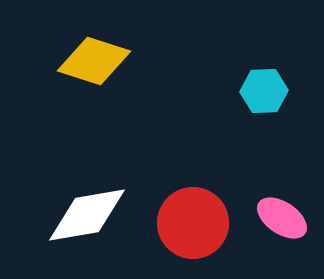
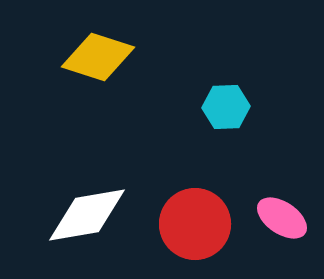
yellow diamond: moved 4 px right, 4 px up
cyan hexagon: moved 38 px left, 16 px down
red circle: moved 2 px right, 1 px down
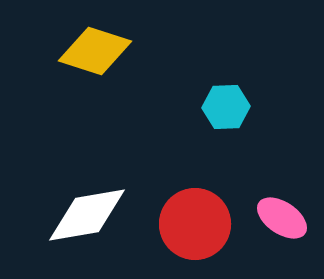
yellow diamond: moved 3 px left, 6 px up
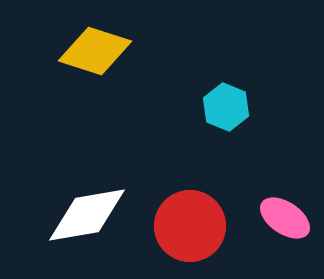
cyan hexagon: rotated 24 degrees clockwise
pink ellipse: moved 3 px right
red circle: moved 5 px left, 2 px down
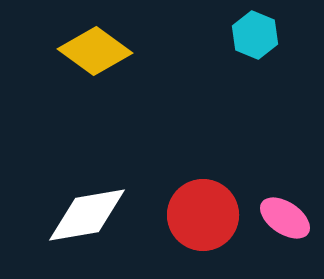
yellow diamond: rotated 18 degrees clockwise
cyan hexagon: moved 29 px right, 72 px up
red circle: moved 13 px right, 11 px up
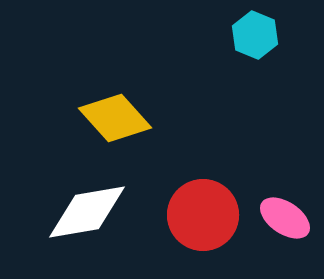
yellow diamond: moved 20 px right, 67 px down; rotated 12 degrees clockwise
white diamond: moved 3 px up
